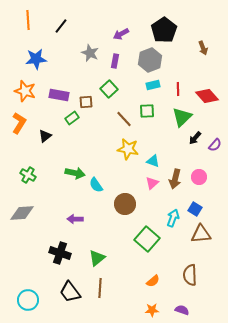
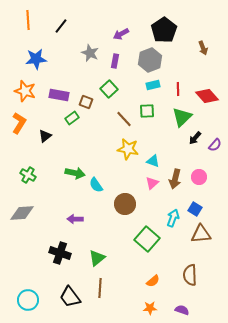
brown square at (86, 102): rotated 24 degrees clockwise
black trapezoid at (70, 292): moved 5 px down
orange star at (152, 310): moved 2 px left, 2 px up
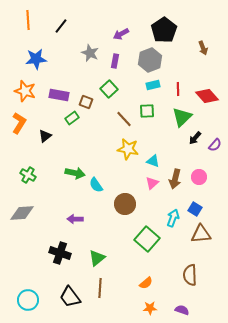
orange semicircle at (153, 281): moved 7 px left, 2 px down
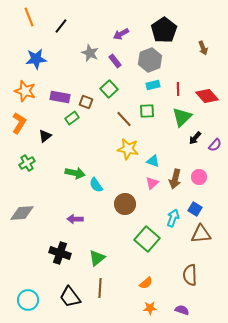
orange line at (28, 20): moved 1 px right, 3 px up; rotated 18 degrees counterclockwise
purple rectangle at (115, 61): rotated 48 degrees counterclockwise
purple rectangle at (59, 95): moved 1 px right, 2 px down
green cross at (28, 175): moved 1 px left, 12 px up; rotated 28 degrees clockwise
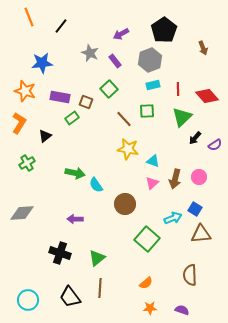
blue star at (36, 59): moved 6 px right, 4 px down
purple semicircle at (215, 145): rotated 16 degrees clockwise
cyan arrow at (173, 218): rotated 48 degrees clockwise
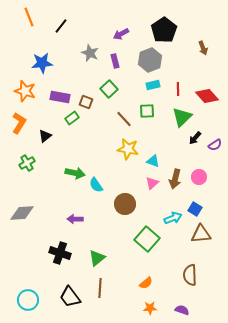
purple rectangle at (115, 61): rotated 24 degrees clockwise
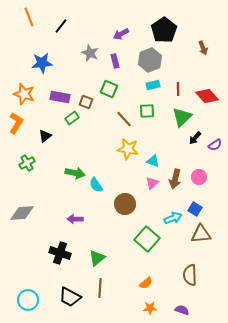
green square at (109, 89): rotated 24 degrees counterclockwise
orange star at (25, 91): moved 1 px left, 3 px down
orange L-shape at (19, 123): moved 3 px left
black trapezoid at (70, 297): rotated 25 degrees counterclockwise
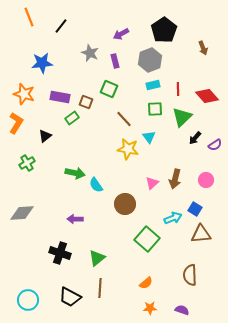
green square at (147, 111): moved 8 px right, 2 px up
cyan triangle at (153, 161): moved 4 px left, 24 px up; rotated 32 degrees clockwise
pink circle at (199, 177): moved 7 px right, 3 px down
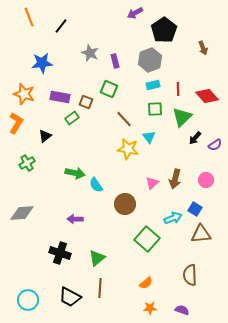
purple arrow at (121, 34): moved 14 px right, 21 px up
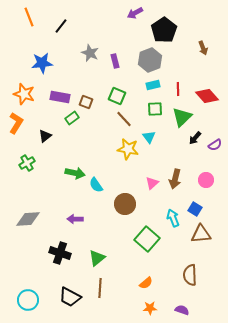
green square at (109, 89): moved 8 px right, 7 px down
gray diamond at (22, 213): moved 6 px right, 6 px down
cyan arrow at (173, 218): rotated 90 degrees counterclockwise
